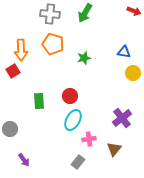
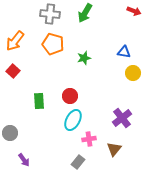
orange arrow: moved 6 px left, 9 px up; rotated 40 degrees clockwise
red square: rotated 16 degrees counterclockwise
gray circle: moved 4 px down
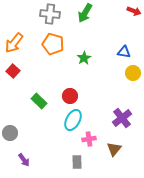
orange arrow: moved 1 px left, 2 px down
green star: rotated 16 degrees counterclockwise
green rectangle: rotated 42 degrees counterclockwise
gray rectangle: moved 1 px left; rotated 40 degrees counterclockwise
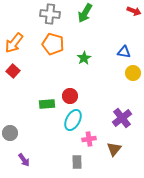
green rectangle: moved 8 px right, 3 px down; rotated 49 degrees counterclockwise
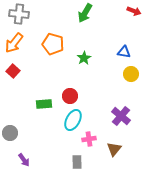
gray cross: moved 31 px left
yellow circle: moved 2 px left, 1 px down
green rectangle: moved 3 px left
purple cross: moved 1 px left, 2 px up; rotated 12 degrees counterclockwise
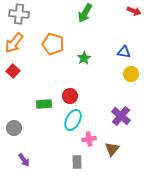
gray circle: moved 4 px right, 5 px up
brown triangle: moved 2 px left
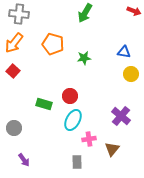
green star: rotated 24 degrees clockwise
green rectangle: rotated 21 degrees clockwise
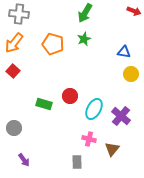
green star: moved 19 px up; rotated 16 degrees counterclockwise
cyan ellipse: moved 21 px right, 11 px up
pink cross: rotated 24 degrees clockwise
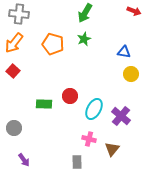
green rectangle: rotated 14 degrees counterclockwise
